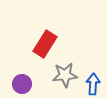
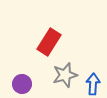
red rectangle: moved 4 px right, 2 px up
gray star: rotated 10 degrees counterclockwise
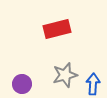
red rectangle: moved 8 px right, 13 px up; rotated 44 degrees clockwise
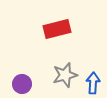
blue arrow: moved 1 px up
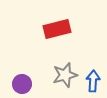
blue arrow: moved 2 px up
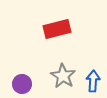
gray star: moved 2 px left, 1 px down; rotated 25 degrees counterclockwise
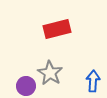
gray star: moved 13 px left, 3 px up
purple circle: moved 4 px right, 2 px down
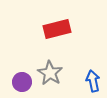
blue arrow: rotated 15 degrees counterclockwise
purple circle: moved 4 px left, 4 px up
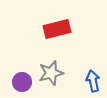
gray star: moved 1 px right; rotated 25 degrees clockwise
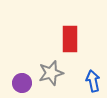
red rectangle: moved 13 px right, 10 px down; rotated 76 degrees counterclockwise
purple circle: moved 1 px down
